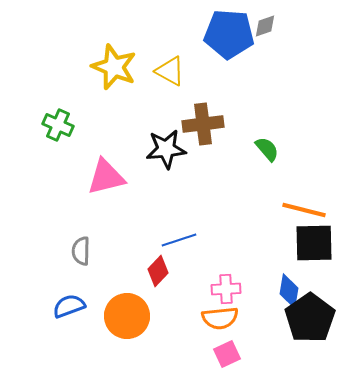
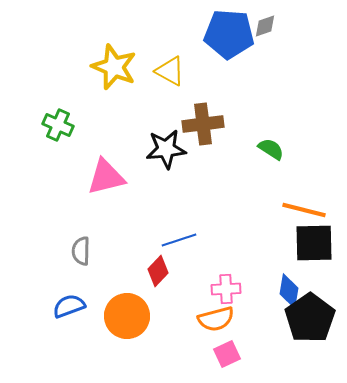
green semicircle: moved 4 px right; rotated 16 degrees counterclockwise
orange semicircle: moved 4 px left, 1 px down; rotated 9 degrees counterclockwise
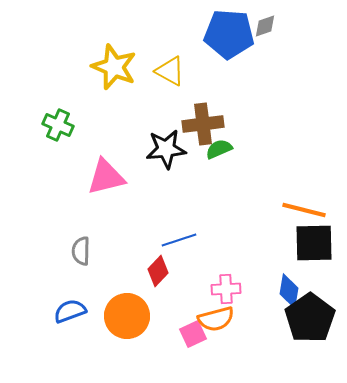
green semicircle: moved 52 px left; rotated 56 degrees counterclockwise
blue semicircle: moved 1 px right, 5 px down
pink square: moved 34 px left, 20 px up
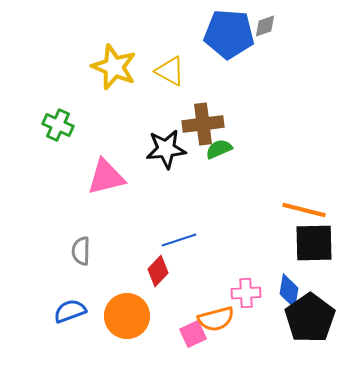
pink cross: moved 20 px right, 4 px down
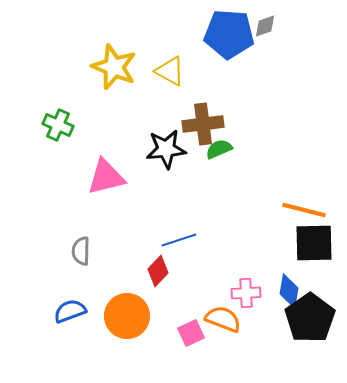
orange semicircle: moved 7 px right; rotated 144 degrees counterclockwise
pink square: moved 2 px left, 1 px up
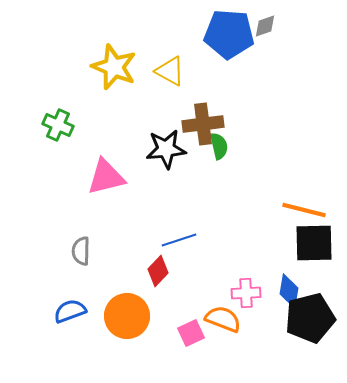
green semicircle: moved 3 px up; rotated 100 degrees clockwise
black pentagon: rotated 21 degrees clockwise
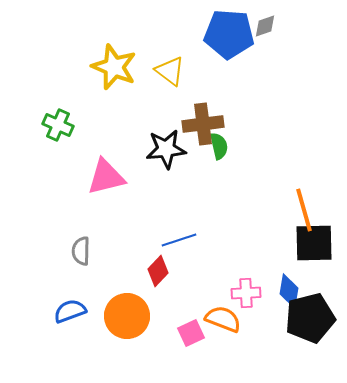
yellow triangle: rotated 8 degrees clockwise
orange line: rotated 60 degrees clockwise
